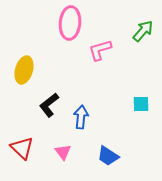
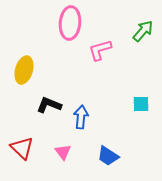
black L-shape: rotated 60 degrees clockwise
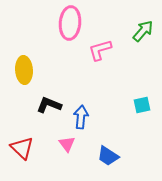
yellow ellipse: rotated 20 degrees counterclockwise
cyan square: moved 1 px right, 1 px down; rotated 12 degrees counterclockwise
pink triangle: moved 4 px right, 8 px up
